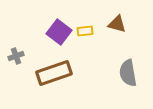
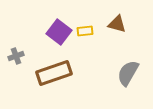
gray semicircle: rotated 40 degrees clockwise
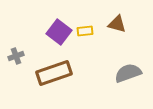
gray semicircle: rotated 40 degrees clockwise
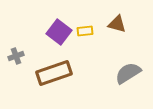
gray semicircle: rotated 12 degrees counterclockwise
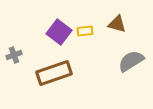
gray cross: moved 2 px left, 1 px up
gray semicircle: moved 3 px right, 12 px up
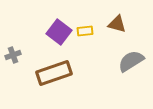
gray cross: moved 1 px left
